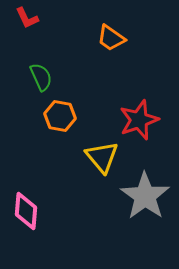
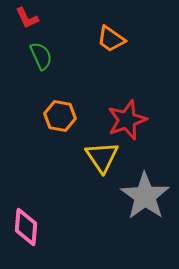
orange trapezoid: moved 1 px down
green semicircle: moved 21 px up
red star: moved 12 px left
yellow triangle: rotated 6 degrees clockwise
pink diamond: moved 16 px down
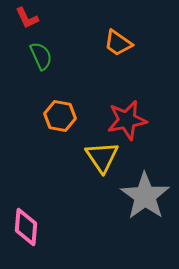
orange trapezoid: moved 7 px right, 4 px down
red star: rotated 9 degrees clockwise
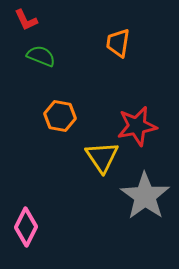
red L-shape: moved 1 px left, 2 px down
orange trapezoid: rotated 64 degrees clockwise
green semicircle: rotated 44 degrees counterclockwise
red star: moved 10 px right, 6 px down
pink diamond: rotated 21 degrees clockwise
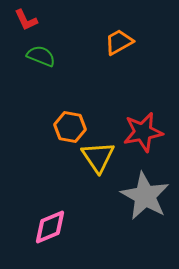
orange trapezoid: moved 1 px right, 1 px up; rotated 52 degrees clockwise
orange hexagon: moved 10 px right, 11 px down
red star: moved 6 px right, 6 px down
yellow triangle: moved 4 px left
gray star: rotated 6 degrees counterclockwise
pink diamond: moved 24 px right; rotated 42 degrees clockwise
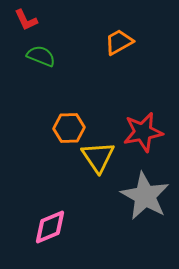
orange hexagon: moved 1 px left, 1 px down; rotated 12 degrees counterclockwise
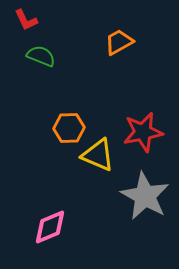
yellow triangle: moved 2 px up; rotated 33 degrees counterclockwise
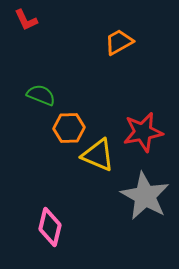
green semicircle: moved 39 px down
pink diamond: rotated 54 degrees counterclockwise
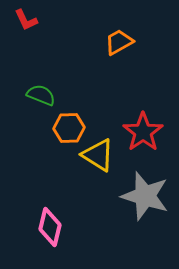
red star: rotated 24 degrees counterclockwise
yellow triangle: rotated 9 degrees clockwise
gray star: rotated 12 degrees counterclockwise
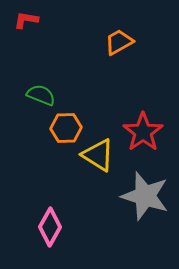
red L-shape: rotated 125 degrees clockwise
orange hexagon: moved 3 px left
pink diamond: rotated 15 degrees clockwise
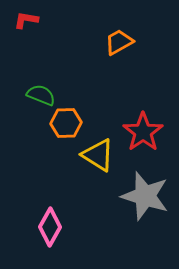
orange hexagon: moved 5 px up
